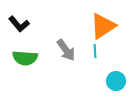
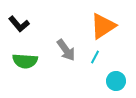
cyan line: moved 6 px down; rotated 32 degrees clockwise
green semicircle: moved 3 px down
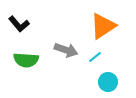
gray arrow: rotated 35 degrees counterclockwise
cyan line: rotated 24 degrees clockwise
green semicircle: moved 1 px right, 1 px up
cyan circle: moved 8 px left, 1 px down
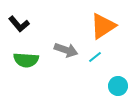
cyan circle: moved 10 px right, 4 px down
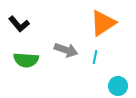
orange triangle: moved 3 px up
cyan line: rotated 40 degrees counterclockwise
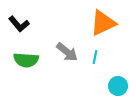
orange triangle: rotated 8 degrees clockwise
gray arrow: moved 1 px right, 2 px down; rotated 20 degrees clockwise
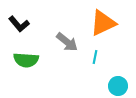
gray arrow: moved 10 px up
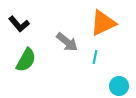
green semicircle: rotated 65 degrees counterclockwise
cyan circle: moved 1 px right
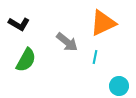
black L-shape: rotated 20 degrees counterclockwise
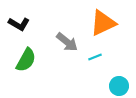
cyan line: rotated 56 degrees clockwise
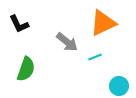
black L-shape: rotated 35 degrees clockwise
green semicircle: moved 9 px down; rotated 10 degrees counterclockwise
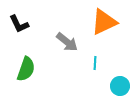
orange triangle: moved 1 px right, 1 px up
cyan line: moved 6 px down; rotated 64 degrees counterclockwise
cyan circle: moved 1 px right
